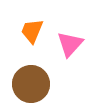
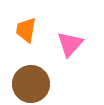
orange trapezoid: moved 6 px left, 1 px up; rotated 12 degrees counterclockwise
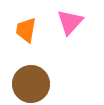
pink triangle: moved 22 px up
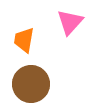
orange trapezoid: moved 2 px left, 10 px down
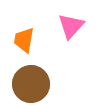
pink triangle: moved 1 px right, 4 px down
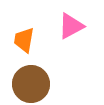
pink triangle: rotated 20 degrees clockwise
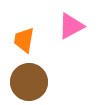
brown circle: moved 2 px left, 2 px up
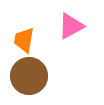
brown circle: moved 6 px up
